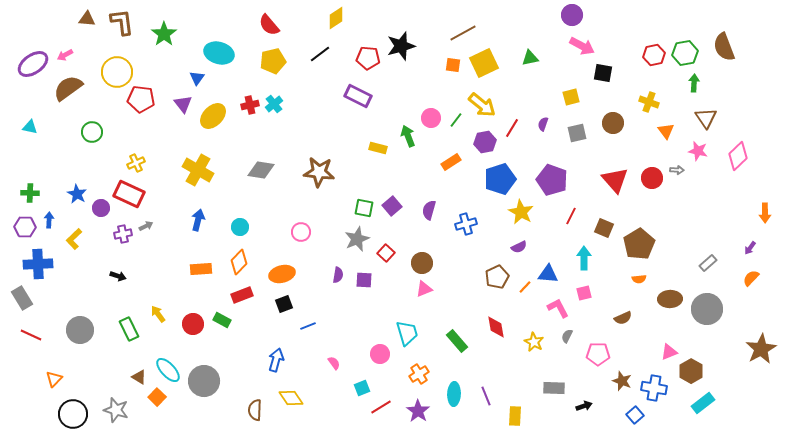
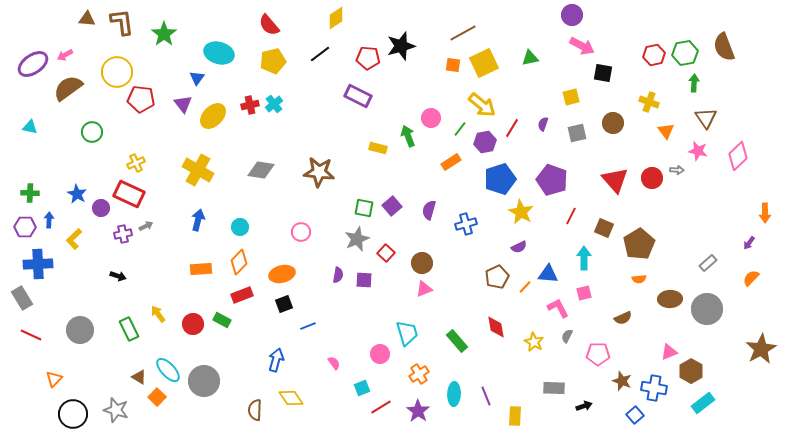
green line at (456, 120): moved 4 px right, 9 px down
purple arrow at (750, 248): moved 1 px left, 5 px up
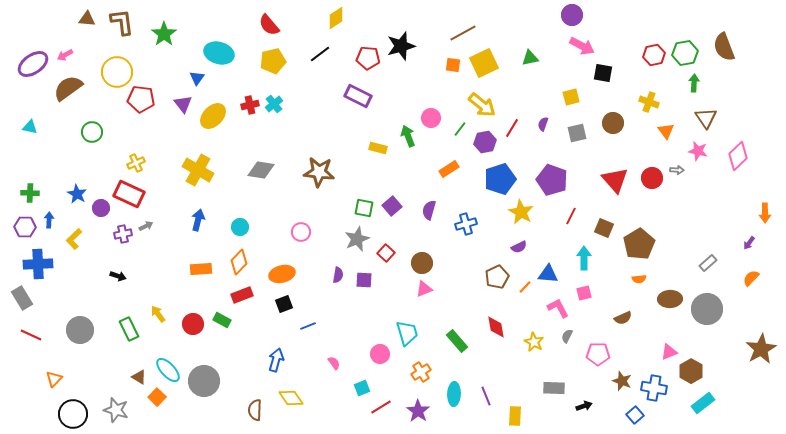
orange rectangle at (451, 162): moved 2 px left, 7 px down
orange cross at (419, 374): moved 2 px right, 2 px up
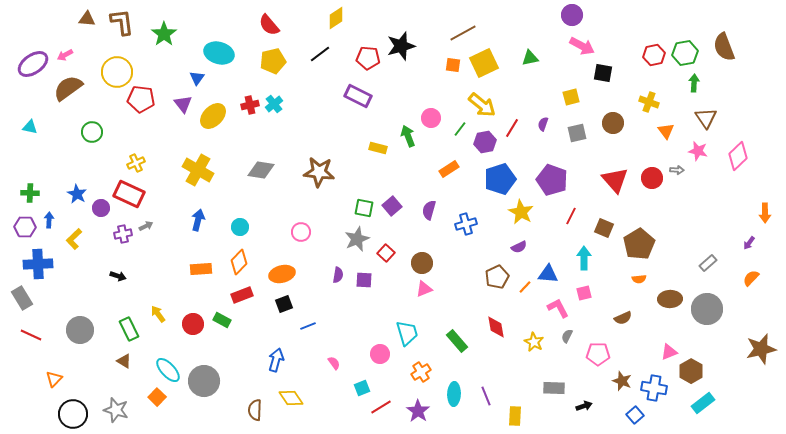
brown star at (761, 349): rotated 16 degrees clockwise
brown triangle at (139, 377): moved 15 px left, 16 px up
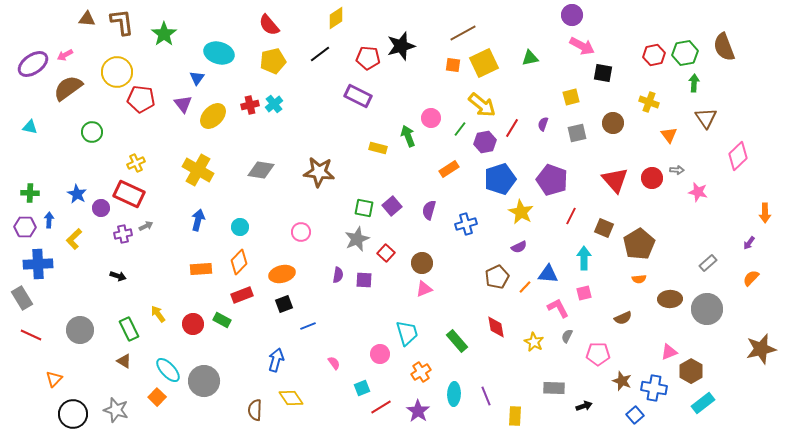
orange triangle at (666, 131): moved 3 px right, 4 px down
pink star at (698, 151): moved 41 px down
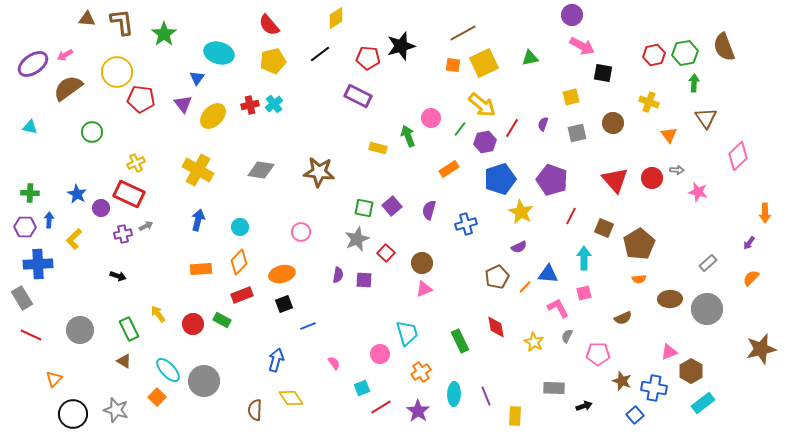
green rectangle at (457, 341): moved 3 px right; rotated 15 degrees clockwise
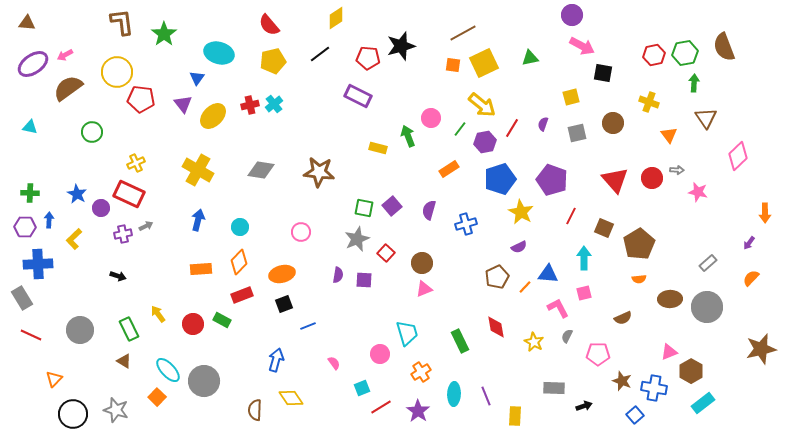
brown triangle at (87, 19): moved 60 px left, 4 px down
gray circle at (707, 309): moved 2 px up
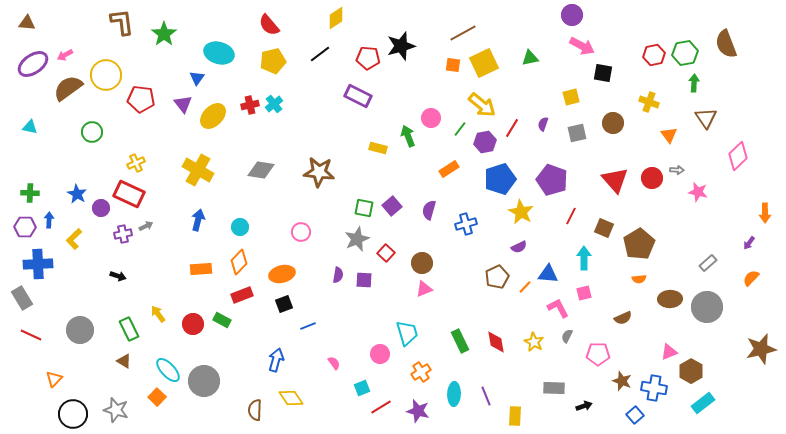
brown semicircle at (724, 47): moved 2 px right, 3 px up
yellow circle at (117, 72): moved 11 px left, 3 px down
red diamond at (496, 327): moved 15 px down
purple star at (418, 411): rotated 20 degrees counterclockwise
